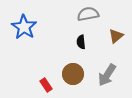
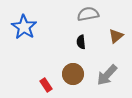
gray arrow: rotated 10 degrees clockwise
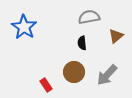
gray semicircle: moved 1 px right, 3 px down
black semicircle: moved 1 px right, 1 px down
brown circle: moved 1 px right, 2 px up
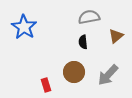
black semicircle: moved 1 px right, 1 px up
gray arrow: moved 1 px right
red rectangle: rotated 16 degrees clockwise
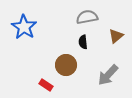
gray semicircle: moved 2 px left
brown circle: moved 8 px left, 7 px up
red rectangle: rotated 40 degrees counterclockwise
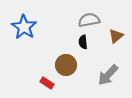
gray semicircle: moved 2 px right, 3 px down
red rectangle: moved 1 px right, 2 px up
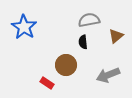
gray arrow: rotated 25 degrees clockwise
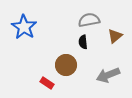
brown triangle: moved 1 px left
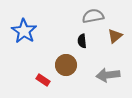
gray semicircle: moved 4 px right, 4 px up
blue star: moved 4 px down
black semicircle: moved 1 px left, 1 px up
gray arrow: rotated 15 degrees clockwise
red rectangle: moved 4 px left, 3 px up
